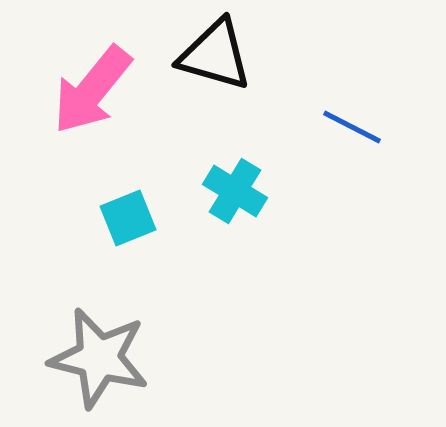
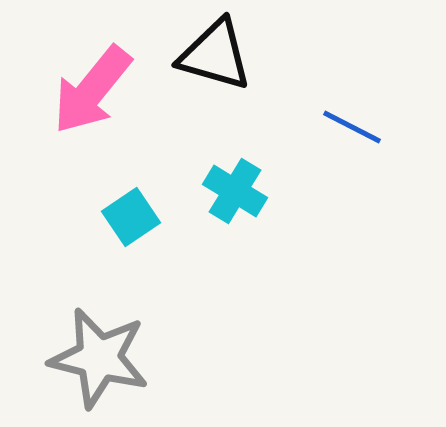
cyan square: moved 3 px right, 1 px up; rotated 12 degrees counterclockwise
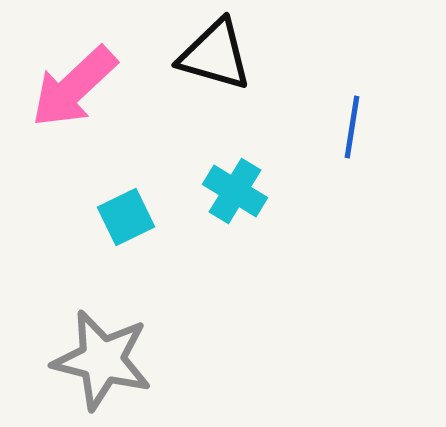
pink arrow: moved 18 px left, 3 px up; rotated 8 degrees clockwise
blue line: rotated 72 degrees clockwise
cyan square: moved 5 px left; rotated 8 degrees clockwise
gray star: moved 3 px right, 2 px down
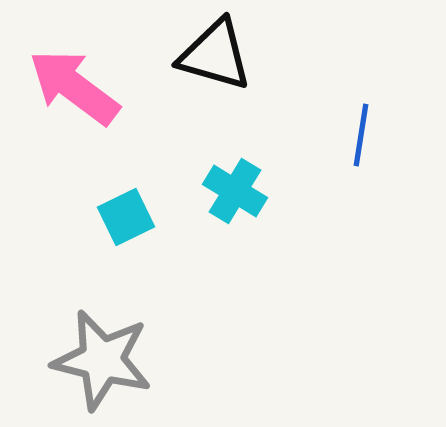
pink arrow: rotated 80 degrees clockwise
blue line: moved 9 px right, 8 px down
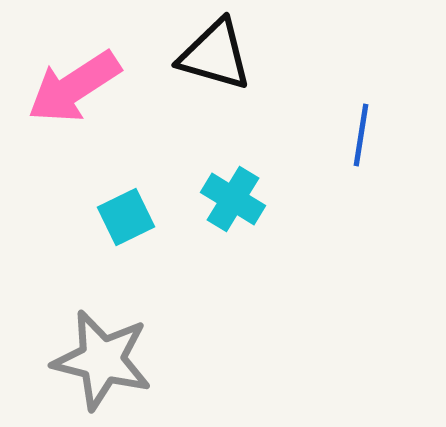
pink arrow: rotated 70 degrees counterclockwise
cyan cross: moved 2 px left, 8 px down
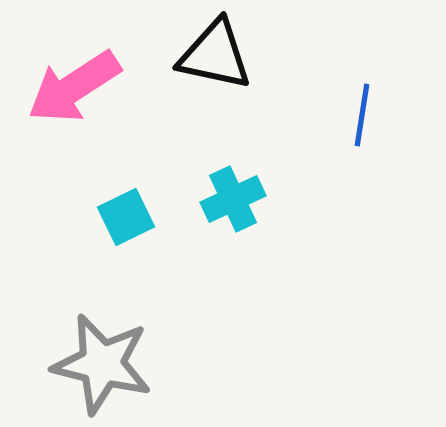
black triangle: rotated 4 degrees counterclockwise
blue line: moved 1 px right, 20 px up
cyan cross: rotated 34 degrees clockwise
gray star: moved 4 px down
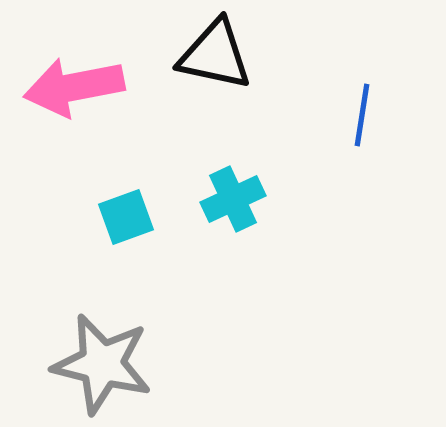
pink arrow: rotated 22 degrees clockwise
cyan square: rotated 6 degrees clockwise
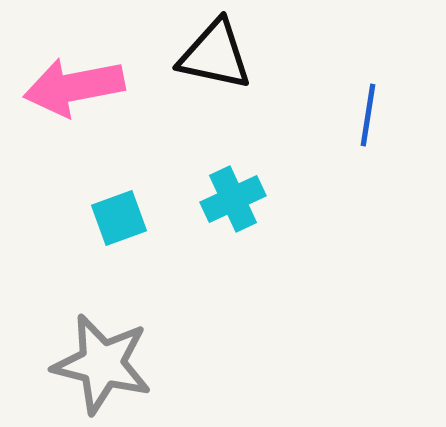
blue line: moved 6 px right
cyan square: moved 7 px left, 1 px down
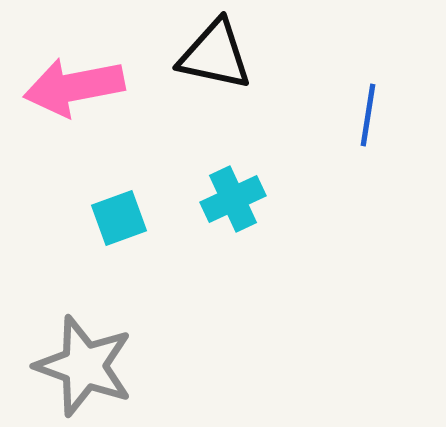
gray star: moved 18 px left, 2 px down; rotated 6 degrees clockwise
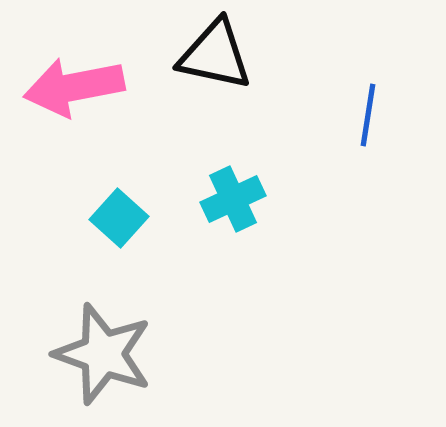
cyan square: rotated 28 degrees counterclockwise
gray star: moved 19 px right, 12 px up
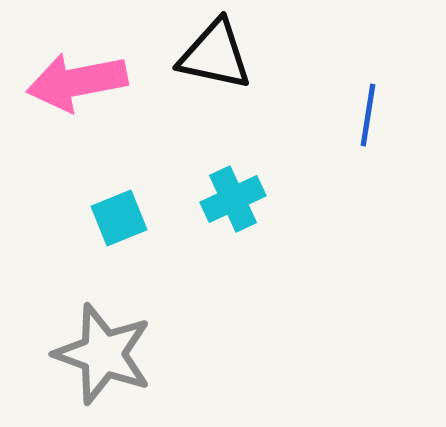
pink arrow: moved 3 px right, 5 px up
cyan square: rotated 26 degrees clockwise
